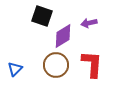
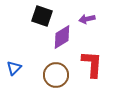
purple arrow: moved 2 px left, 4 px up
purple diamond: moved 1 px left, 1 px down
brown circle: moved 10 px down
blue triangle: moved 1 px left, 1 px up
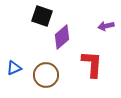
purple arrow: moved 19 px right, 7 px down
purple diamond: rotated 10 degrees counterclockwise
blue triangle: rotated 21 degrees clockwise
brown circle: moved 10 px left
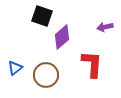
purple arrow: moved 1 px left, 1 px down
blue triangle: moved 1 px right; rotated 14 degrees counterclockwise
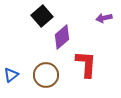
black square: rotated 30 degrees clockwise
purple arrow: moved 1 px left, 9 px up
red L-shape: moved 6 px left
blue triangle: moved 4 px left, 7 px down
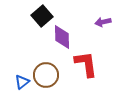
purple arrow: moved 1 px left, 4 px down
purple diamond: rotated 50 degrees counterclockwise
red L-shape: rotated 12 degrees counterclockwise
blue triangle: moved 11 px right, 7 px down
